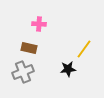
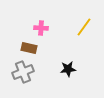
pink cross: moved 2 px right, 4 px down
yellow line: moved 22 px up
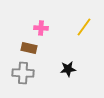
gray cross: moved 1 px down; rotated 25 degrees clockwise
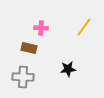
gray cross: moved 4 px down
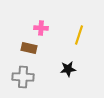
yellow line: moved 5 px left, 8 px down; rotated 18 degrees counterclockwise
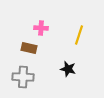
black star: rotated 21 degrees clockwise
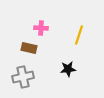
black star: rotated 21 degrees counterclockwise
gray cross: rotated 15 degrees counterclockwise
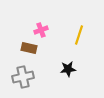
pink cross: moved 2 px down; rotated 24 degrees counterclockwise
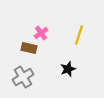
pink cross: moved 3 px down; rotated 16 degrees counterclockwise
black star: rotated 14 degrees counterclockwise
gray cross: rotated 20 degrees counterclockwise
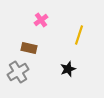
pink cross: moved 13 px up
gray cross: moved 5 px left, 5 px up
